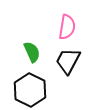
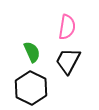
black hexagon: moved 1 px right, 2 px up
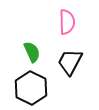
pink semicircle: moved 5 px up; rotated 10 degrees counterclockwise
black trapezoid: moved 2 px right, 1 px down
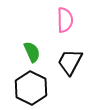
pink semicircle: moved 2 px left, 2 px up
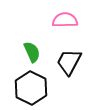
pink semicircle: rotated 90 degrees counterclockwise
black trapezoid: moved 1 px left
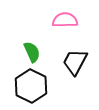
black trapezoid: moved 6 px right
black hexagon: moved 2 px up
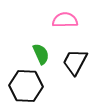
green semicircle: moved 9 px right, 2 px down
black hexagon: moved 5 px left; rotated 24 degrees counterclockwise
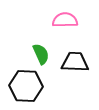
black trapezoid: rotated 64 degrees clockwise
